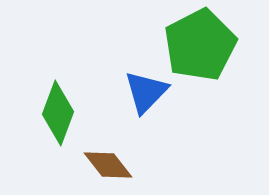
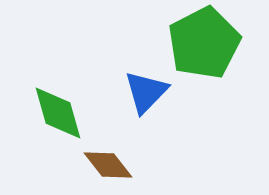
green pentagon: moved 4 px right, 2 px up
green diamond: rotated 36 degrees counterclockwise
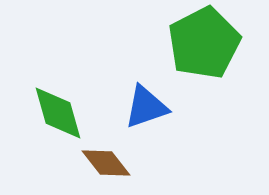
blue triangle: moved 15 px down; rotated 27 degrees clockwise
brown diamond: moved 2 px left, 2 px up
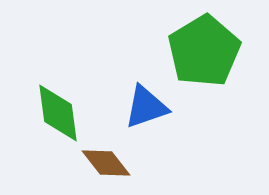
green pentagon: moved 8 px down; rotated 4 degrees counterclockwise
green diamond: rotated 8 degrees clockwise
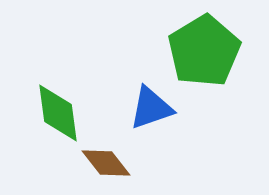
blue triangle: moved 5 px right, 1 px down
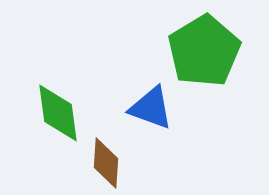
blue triangle: rotated 39 degrees clockwise
brown diamond: rotated 42 degrees clockwise
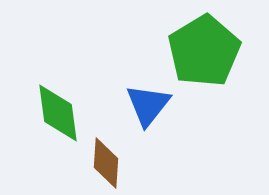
blue triangle: moved 3 px left, 3 px up; rotated 48 degrees clockwise
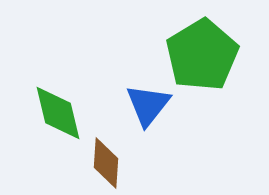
green pentagon: moved 2 px left, 4 px down
green diamond: rotated 6 degrees counterclockwise
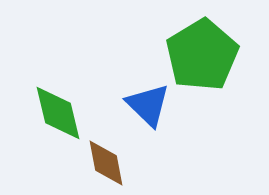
blue triangle: rotated 24 degrees counterclockwise
brown diamond: rotated 15 degrees counterclockwise
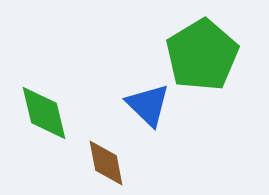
green diamond: moved 14 px left
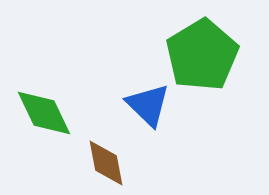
green diamond: rotated 12 degrees counterclockwise
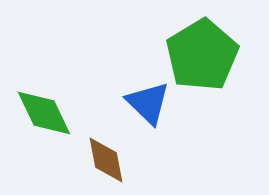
blue triangle: moved 2 px up
brown diamond: moved 3 px up
